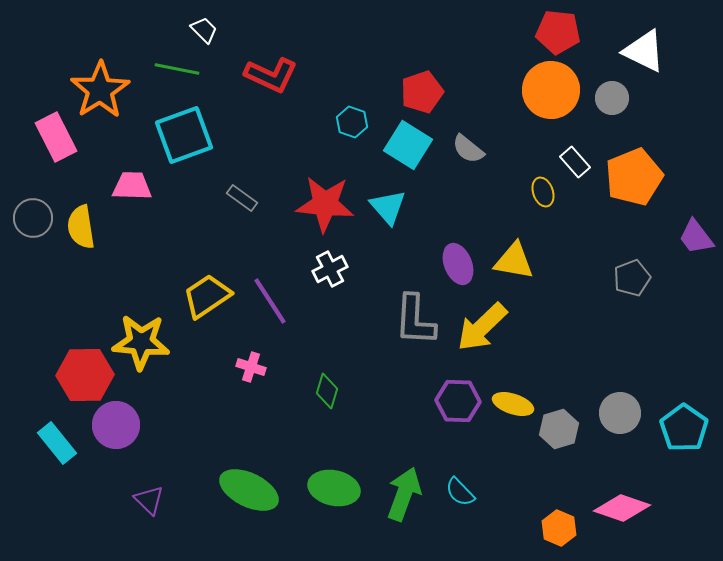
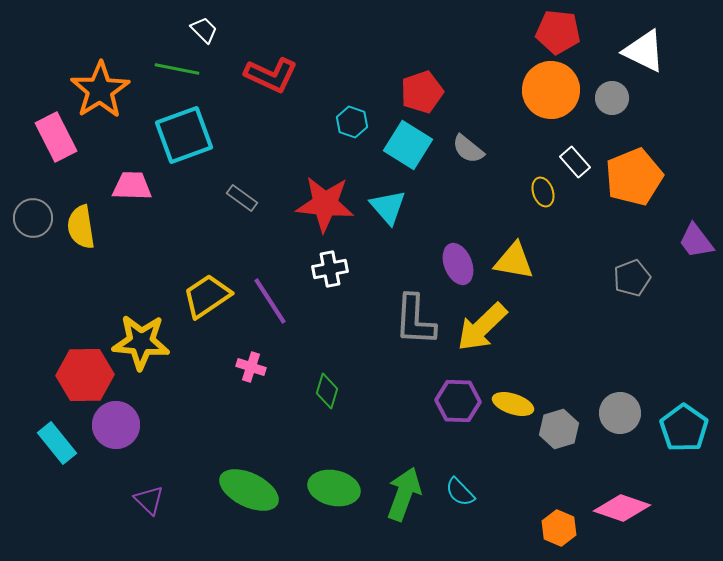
purple trapezoid at (696, 237): moved 4 px down
white cross at (330, 269): rotated 16 degrees clockwise
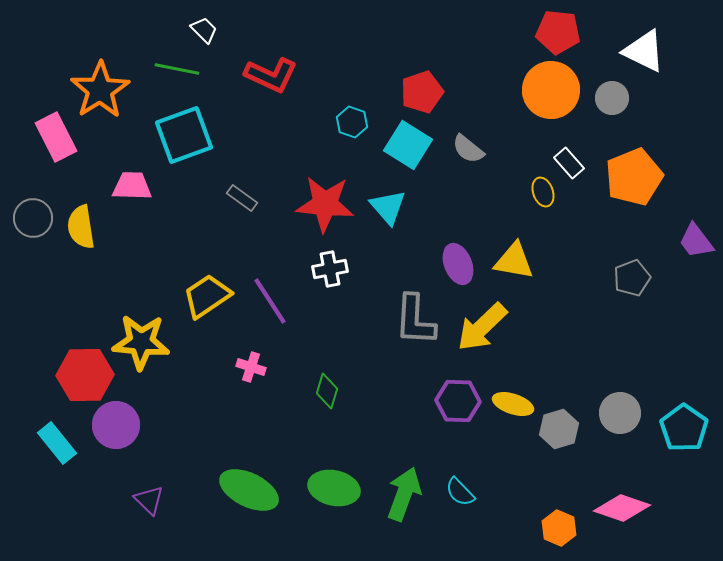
white rectangle at (575, 162): moved 6 px left, 1 px down
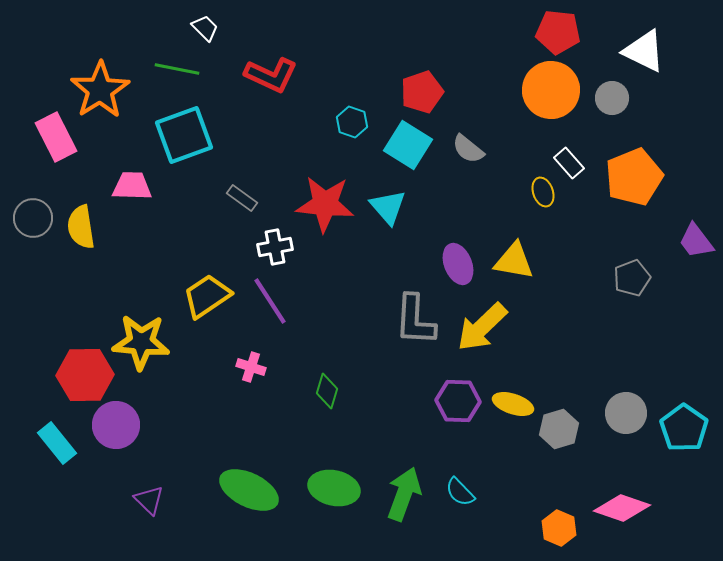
white trapezoid at (204, 30): moved 1 px right, 2 px up
white cross at (330, 269): moved 55 px left, 22 px up
gray circle at (620, 413): moved 6 px right
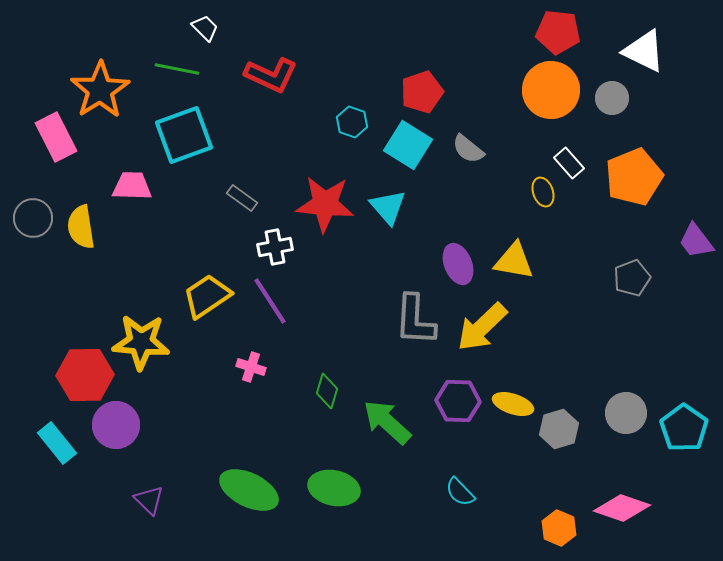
green arrow at (404, 494): moved 17 px left, 72 px up; rotated 68 degrees counterclockwise
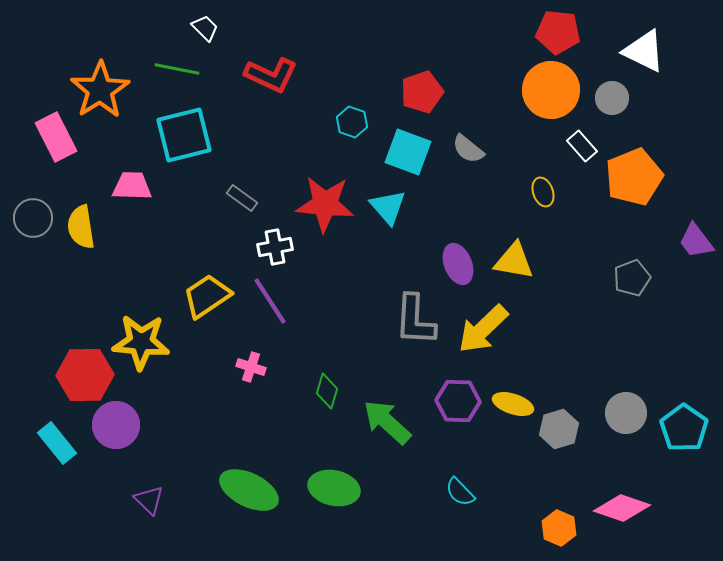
cyan square at (184, 135): rotated 6 degrees clockwise
cyan square at (408, 145): moved 7 px down; rotated 12 degrees counterclockwise
white rectangle at (569, 163): moved 13 px right, 17 px up
yellow arrow at (482, 327): moved 1 px right, 2 px down
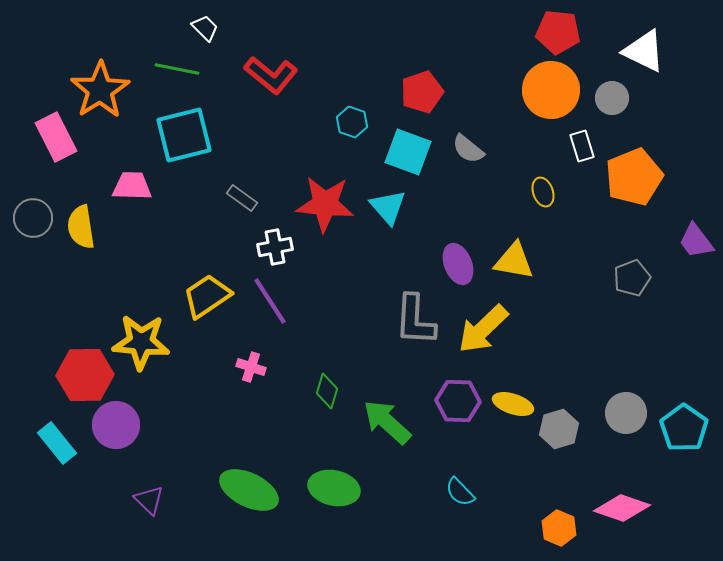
red L-shape at (271, 75): rotated 14 degrees clockwise
white rectangle at (582, 146): rotated 24 degrees clockwise
